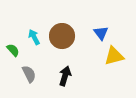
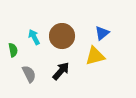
blue triangle: moved 1 px right; rotated 28 degrees clockwise
green semicircle: rotated 32 degrees clockwise
yellow triangle: moved 19 px left
black arrow: moved 4 px left, 5 px up; rotated 24 degrees clockwise
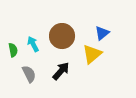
cyan arrow: moved 1 px left, 7 px down
yellow triangle: moved 3 px left, 2 px up; rotated 25 degrees counterclockwise
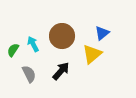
green semicircle: rotated 136 degrees counterclockwise
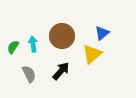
cyan arrow: rotated 21 degrees clockwise
green semicircle: moved 3 px up
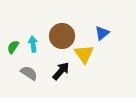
yellow triangle: moved 8 px left; rotated 25 degrees counterclockwise
gray semicircle: moved 1 px up; rotated 30 degrees counterclockwise
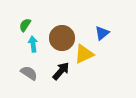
brown circle: moved 2 px down
green semicircle: moved 12 px right, 22 px up
yellow triangle: rotated 40 degrees clockwise
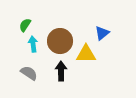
brown circle: moved 2 px left, 3 px down
yellow triangle: moved 2 px right; rotated 25 degrees clockwise
black arrow: rotated 42 degrees counterclockwise
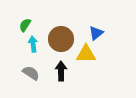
blue triangle: moved 6 px left
brown circle: moved 1 px right, 2 px up
gray semicircle: moved 2 px right
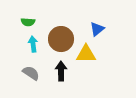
green semicircle: moved 3 px right, 3 px up; rotated 120 degrees counterclockwise
blue triangle: moved 1 px right, 4 px up
